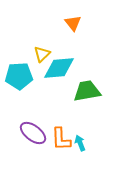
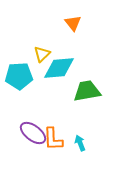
orange L-shape: moved 8 px left
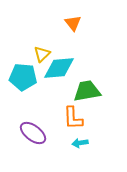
cyan pentagon: moved 4 px right, 1 px down; rotated 8 degrees clockwise
orange L-shape: moved 20 px right, 21 px up
cyan arrow: rotated 77 degrees counterclockwise
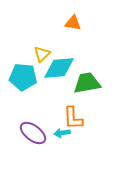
orange triangle: rotated 42 degrees counterclockwise
green trapezoid: moved 8 px up
cyan arrow: moved 18 px left, 10 px up
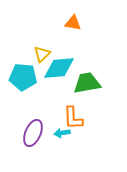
purple ellipse: rotated 76 degrees clockwise
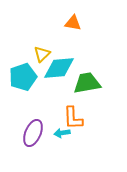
cyan pentagon: rotated 24 degrees counterclockwise
